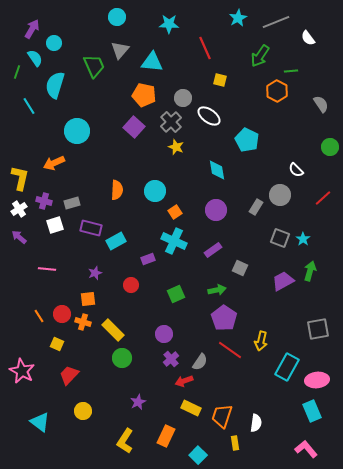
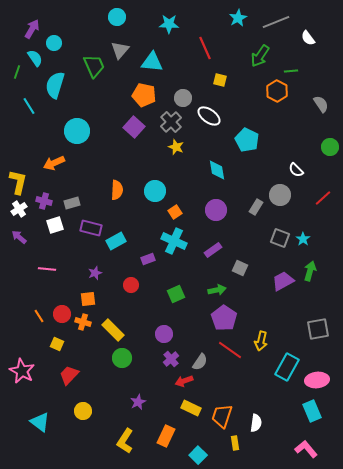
yellow L-shape at (20, 178): moved 2 px left, 4 px down
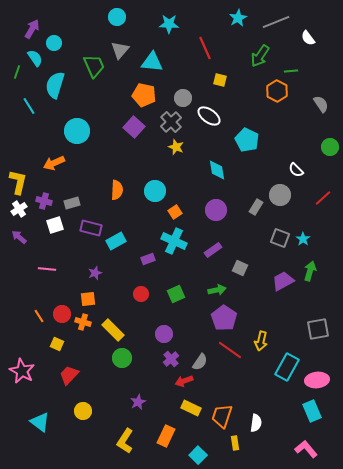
red circle at (131, 285): moved 10 px right, 9 px down
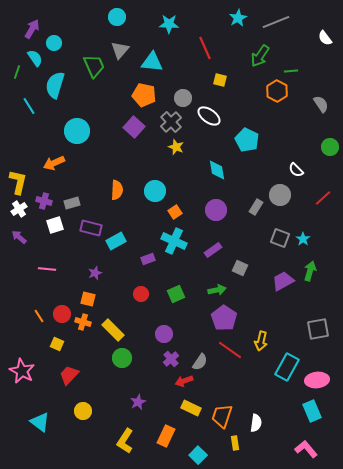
white semicircle at (308, 38): moved 17 px right
orange square at (88, 299): rotated 21 degrees clockwise
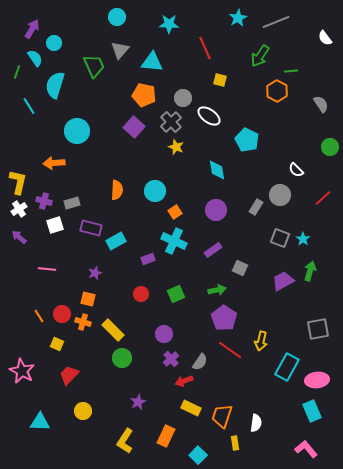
orange arrow at (54, 163): rotated 20 degrees clockwise
cyan triangle at (40, 422): rotated 35 degrees counterclockwise
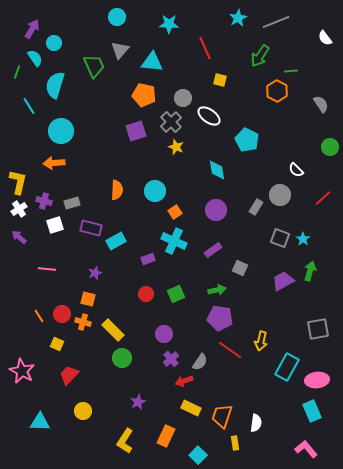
purple square at (134, 127): moved 2 px right, 4 px down; rotated 30 degrees clockwise
cyan circle at (77, 131): moved 16 px left
red circle at (141, 294): moved 5 px right
purple pentagon at (224, 318): moved 4 px left; rotated 25 degrees counterclockwise
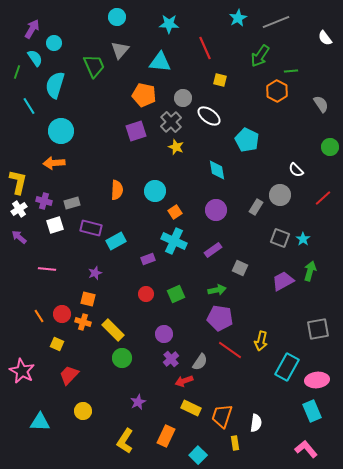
cyan triangle at (152, 62): moved 8 px right
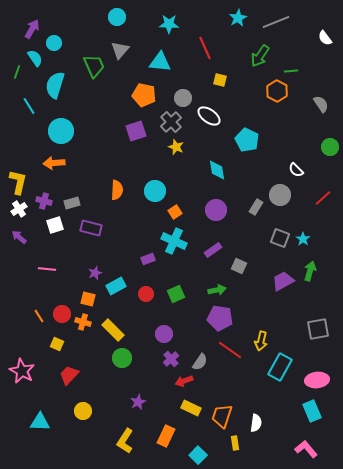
cyan rectangle at (116, 241): moved 45 px down
gray square at (240, 268): moved 1 px left, 2 px up
cyan rectangle at (287, 367): moved 7 px left
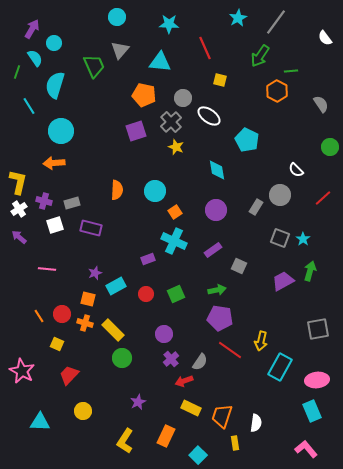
gray line at (276, 22): rotated 32 degrees counterclockwise
orange cross at (83, 322): moved 2 px right, 1 px down
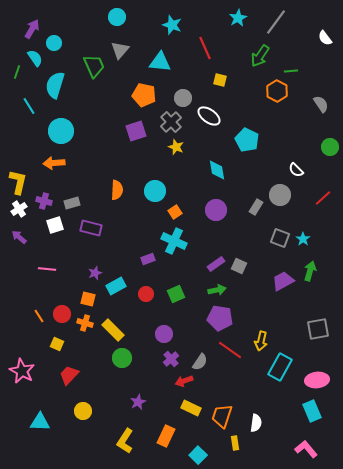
cyan star at (169, 24): moved 3 px right, 1 px down; rotated 18 degrees clockwise
purple rectangle at (213, 250): moved 3 px right, 14 px down
